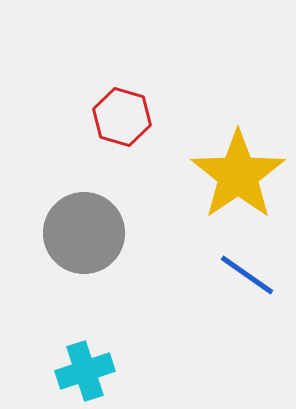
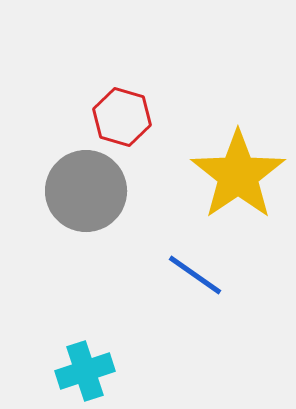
gray circle: moved 2 px right, 42 px up
blue line: moved 52 px left
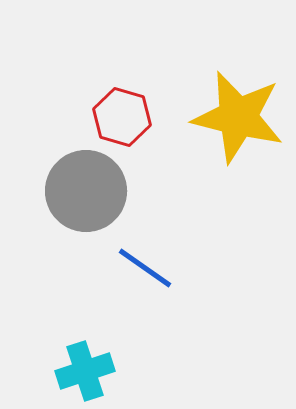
yellow star: moved 58 px up; rotated 24 degrees counterclockwise
blue line: moved 50 px left, 7 px up
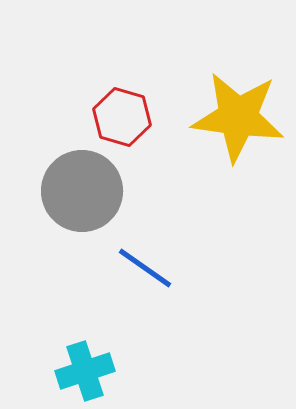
yellow star: rotated 6 degrees counterclockwise
gray circle: moved 4 px left
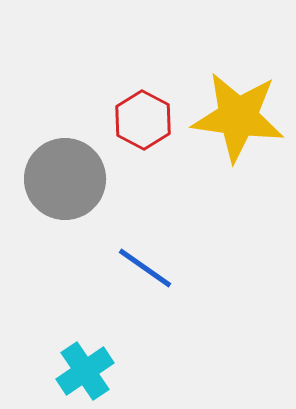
red hexagon: moved 21 px right, 3 px down; rotated 12 degrees clockwise
gray circle: moved 17 px left, 12 px up
cyan cross: rotated 16 degrees counterclockwise
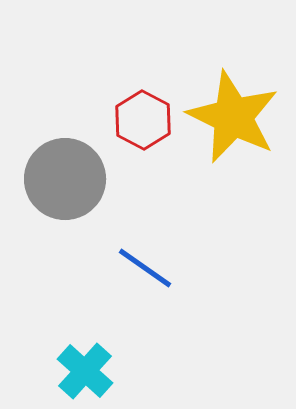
yellow star: moved 5 px left; rotated 18 degrees clockwise
cyan cross: rotated 14 degrees counterclockwise
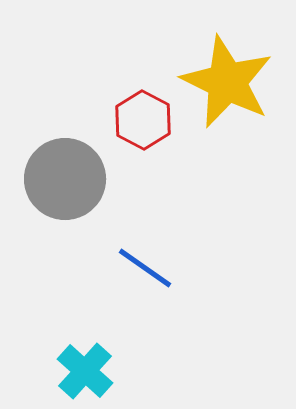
yellow star: moved 6 px left, 35 px up
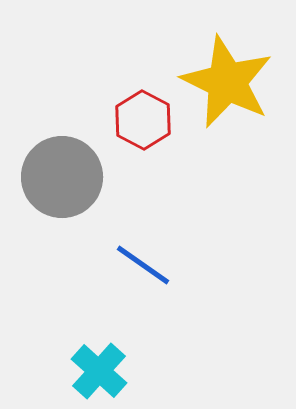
gray circle: moved 3 px left, 2 px up
blue line: moved 2 px left, 3 px up
cyan cross: moved 14 px right
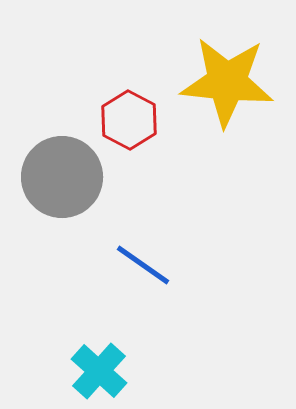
yellow star: rotated 20 degrees counterclockwise
red hexagon: moved 14 px left
